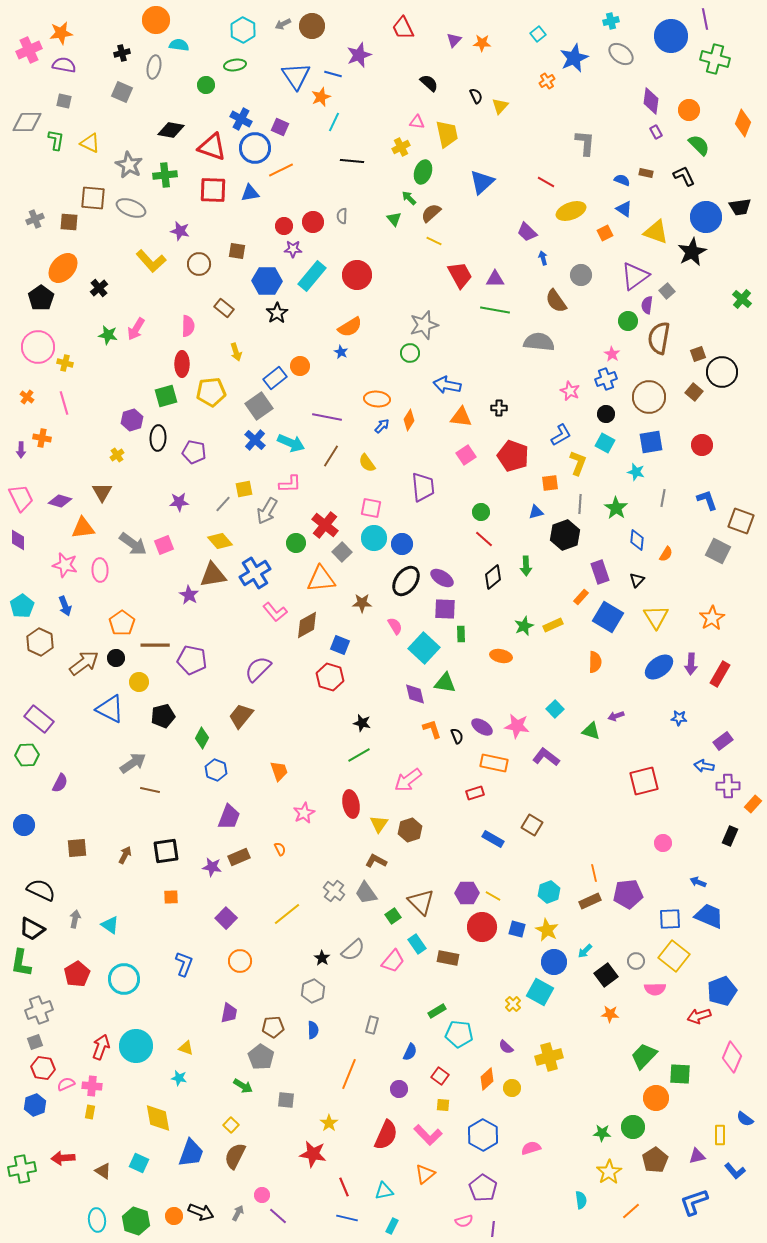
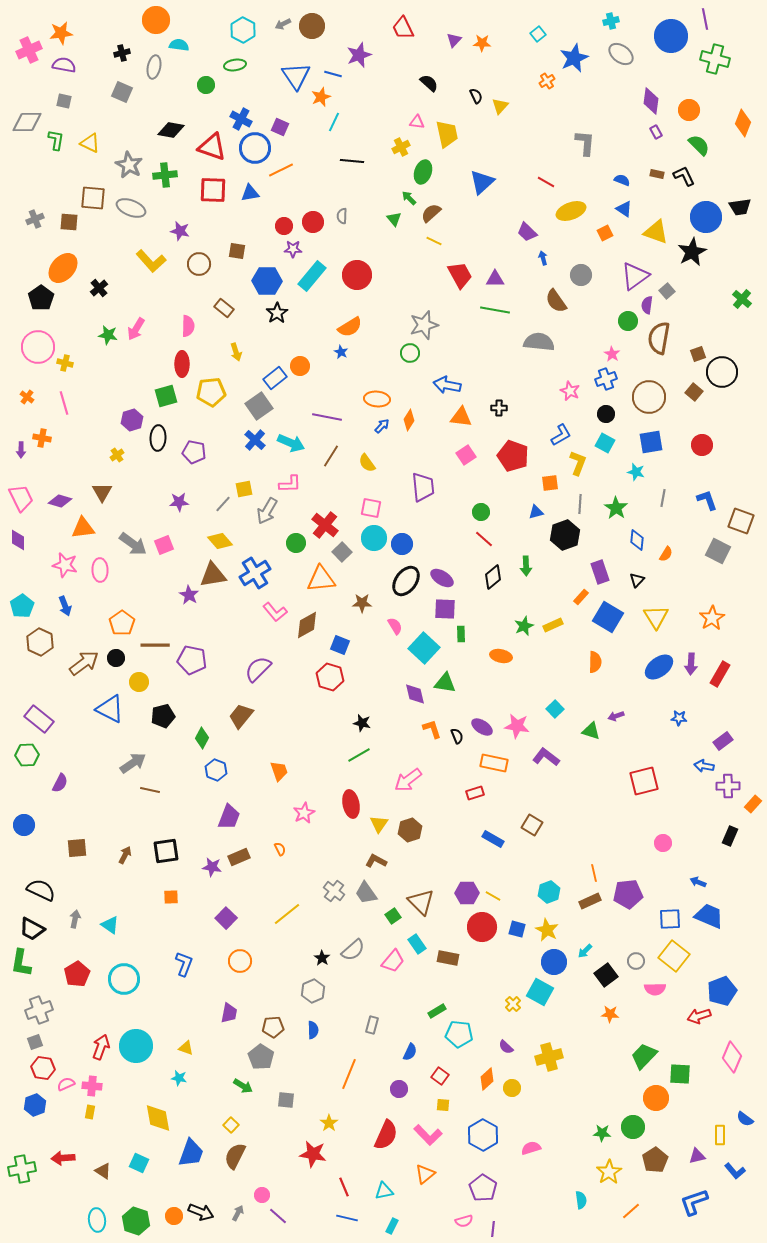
brown rectangle at (646, 173): moved 11 px right, 1 px down
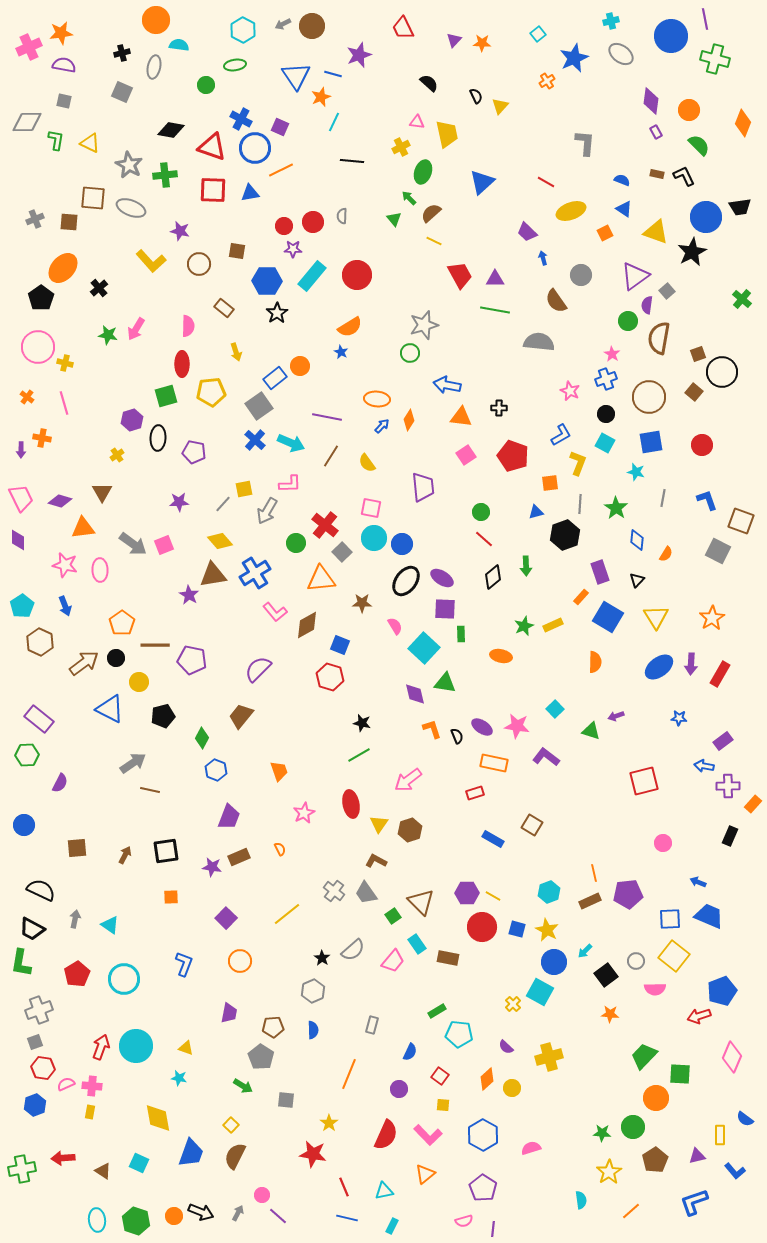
pink cross at (29, 50): moved 3 px up
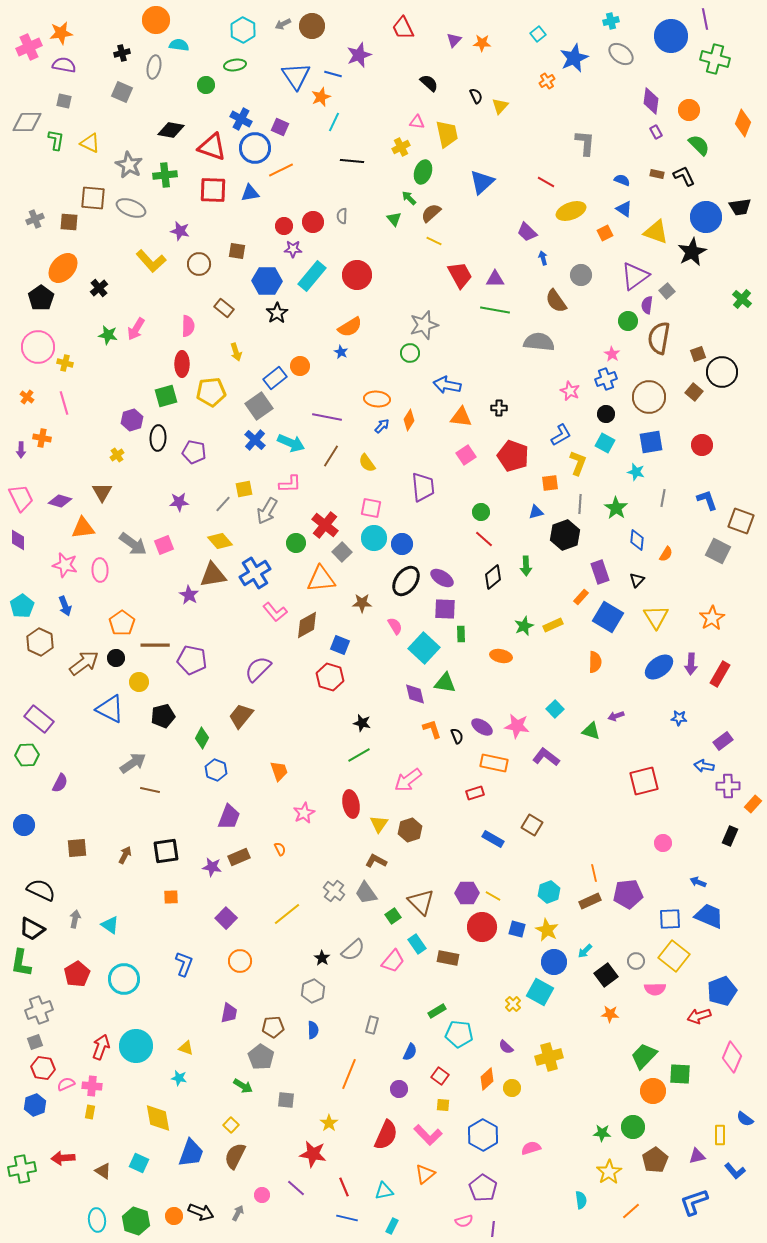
orange circle at (656, 1098): moved 3 px left, 7 px up
purple line at (278, 1216): moved 18 px right, 28 px up
